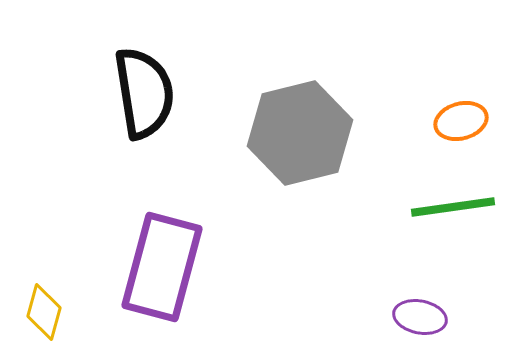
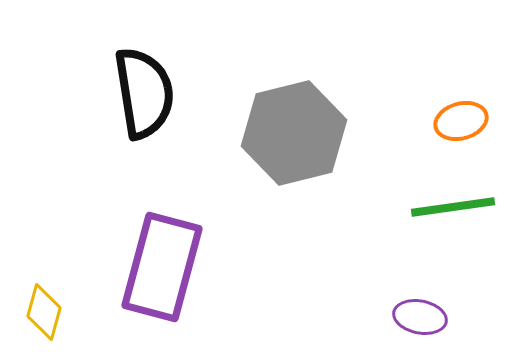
gray hexagon: moved 6 px left
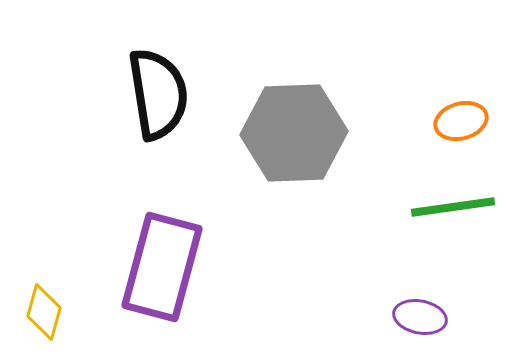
black semicircle: moved 14 px right, 1 px down
gray hexagon: rotated 12 degrees clockwise
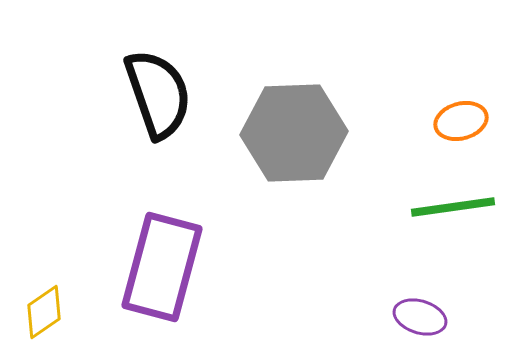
black semicircle: rotated 10 degrees counterclockwise
yellow diamond: rotated 40 degrees clockwise
purple ellipse: rotated 6 degrees clockwise
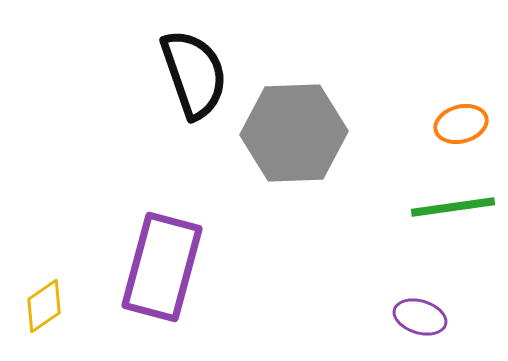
black semicircle: moved 36 px right, 20 px up
orange ellipse: moved 3 px down
yellow diamond: moved 6 px up
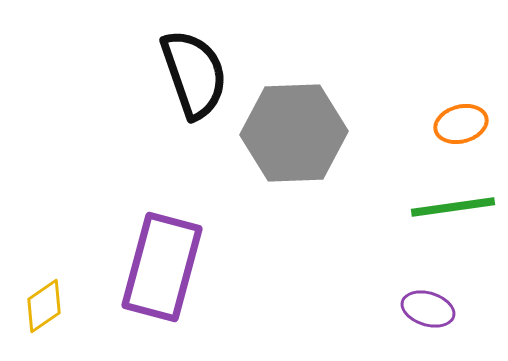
purple ellipse: moved 8 px right, 8 px up
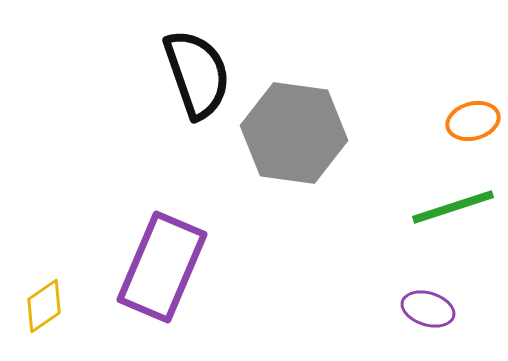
black semicircle: moved 3 px right
orange ellipse: moved 12 px right, 3 px up
gray hexagon: rotated 10 degrees clockwise
green line: rotated 10 degrees counterclockwise
purple rectangle: rotated 8 degrees clockwise
